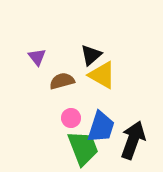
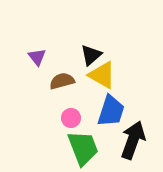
blue trapezoid: moved 10 px right, 16 px up
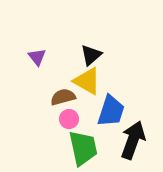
yellow triangle: moved 15 px left, 6 px down
brown semicircle: moved 1 px right, 16 px down
pink circle: moved 2 px left, 1 px down
green trapezoid: rotated 9 degrees clockwise
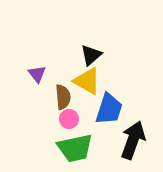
purple triangle: moved 17 px down
brown semicircle: rotated 100 degrees clockwise
blue trapezoid: moved 2 px left, 2 px up
green trapezoid: moved 8 px left; rotated 90 degrees clockwise
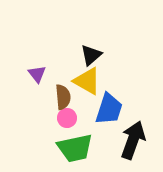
pink circle: moved 2 px left, 1 px up
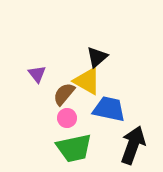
black triangle: moved 6 px right, 2 px down
brown semicircle: moved 1 px right, 3 px up; rotated 135 degrees counterclockwise
blue trapezoid: rotated 96 degrees counterclockwise
black arrow: moved 5 px down
green trapezoid: moved 1 px left
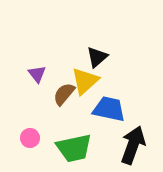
yellow triangle: moved 2 px left; rotated 48 degrees clockwise
pink circle: moved 37 px left, 20 px down
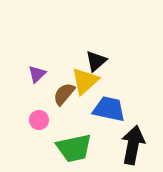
black triangle: moved 1 px left, 4 px down
purple triangle: rotated 24 degrees clockwise
pink circle: moved 9 px right, 18 px up
black arrow: rotated 9 degrees counterclockwise
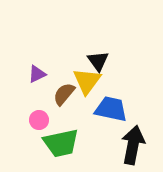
black triangle: moved 2 px right; rotated 25 degrees counterclockwise
purple triangle: rotated 18 degrees clockwise
yellow triangle: moved 2 px right; rotated 12 degrees counterclockwise
blue trapezoid: moved 2 px right
green trapezoid: moved 13 px left, 5 px up
